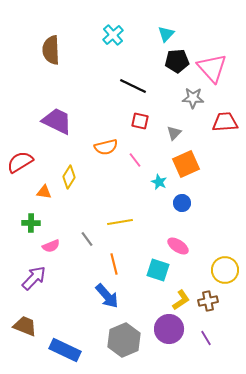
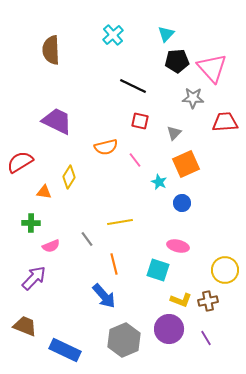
pink ellipse: rotated 20 degrees counterclockwise
blue arrow: moved 3 px left
yellow L-shape: rotated 55 degrees clockwise
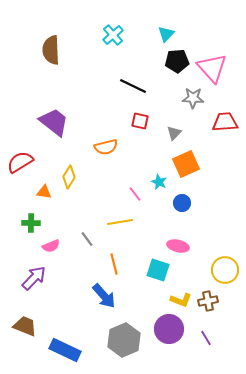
purple trapezoid: moved 3 px left, 1 px down; rotated 12 degrees clockwise
pink line: moved 34 px down
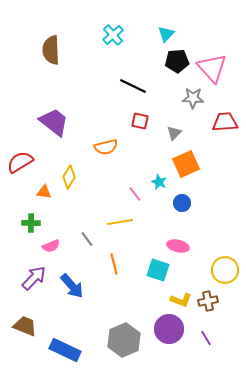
blue arrow: moved 32 px left, 10 px up
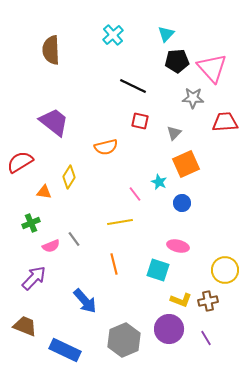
green cross: rotated 24 degrees counterclockwise
gray line: moved 13 px left
blue arrow: moved 13 px right, 15 px down
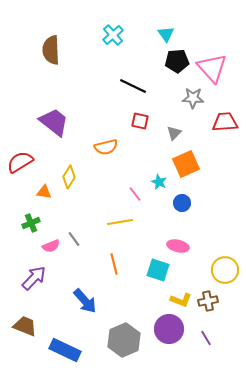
cyan triangle: rotated 18 degrees counterclockwise
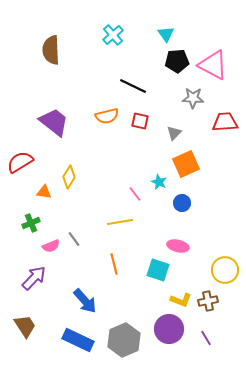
pink triangle: moved 1 px right, 3 px up; rotated 20 degrees counterclockwise
orange semicircle: moved 1 px right, 31 px up
brown trapezoid: rotated 35 degrees clockwise
blue rectangle: moved 13 px right, 10 px up
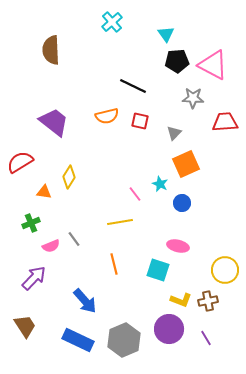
cyan cross: moved 1 px left, 13 px up
cyan star: moved 1 px right, 2 px down
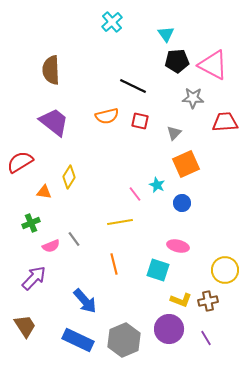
brown semicircle: moved 20 px down
cyan star: moved 3 px left, 1 px down
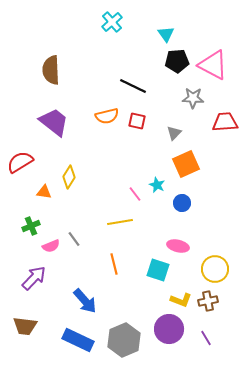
red square: moved 3 px left
green cross: moved 3 px down
yellow circle: moved 10 px left, 1 px up
brown trapezoid: rotated 130 degrees clockwise
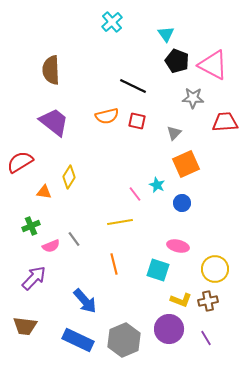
black pentagon: rotated 25 degrees clockwise
